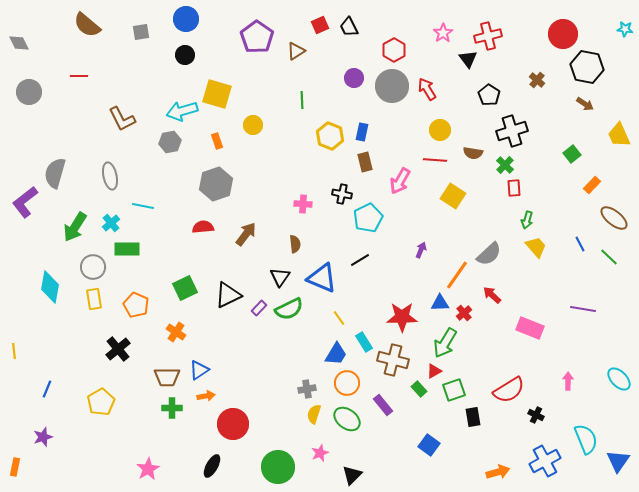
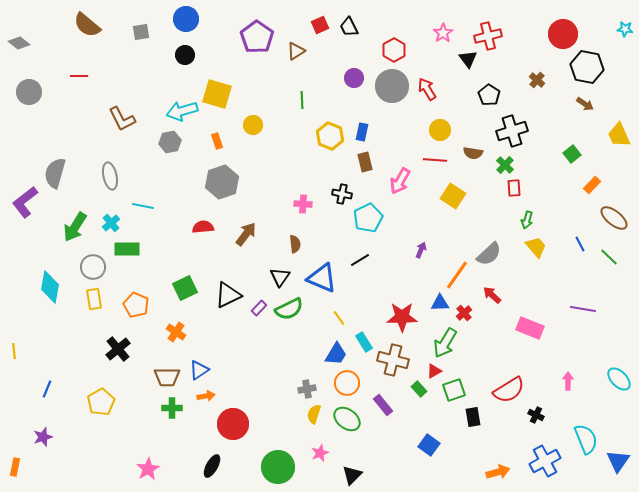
gray diamond at (19, 43): rotated 25 degrees counterclockwise
gray hexagon at (216, 184): moved 6 px right, 2 px up
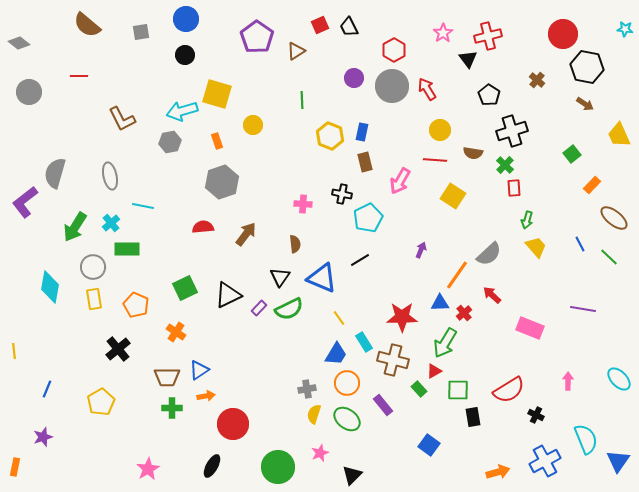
green square at (454, 390): moved 4 px right; rotated 20 degrees clockwise
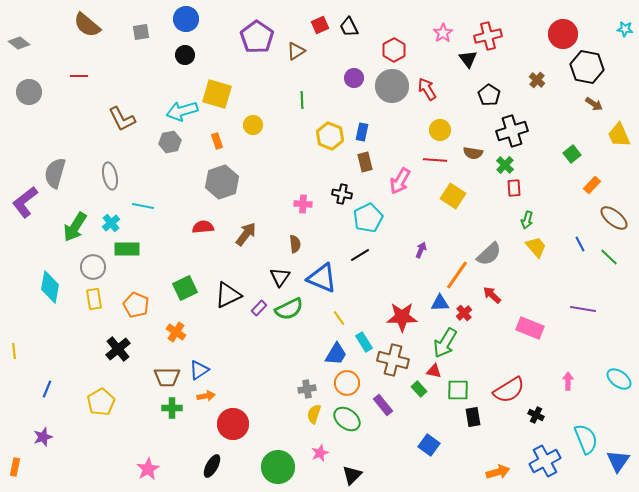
brown arrow at (585, 104): moved 9 px right
black line at (360, 260): moved 5 px up
red triangle at (434, 371): rotated 42 degrees clockwise
cyan ellipse at (619, 379): rotated 10 degrees counterclockwise
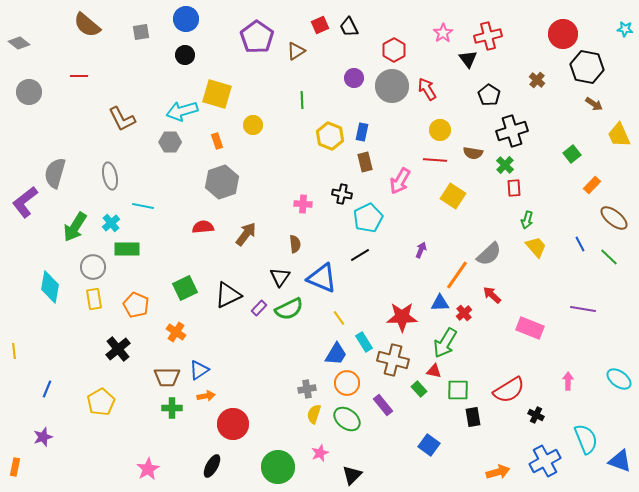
gray hexagon at (170, 142): rotated 10 degrees clockwise
blue triangle at (618, 461): moved 2 px right; rotated 45 degrees counterclockwise
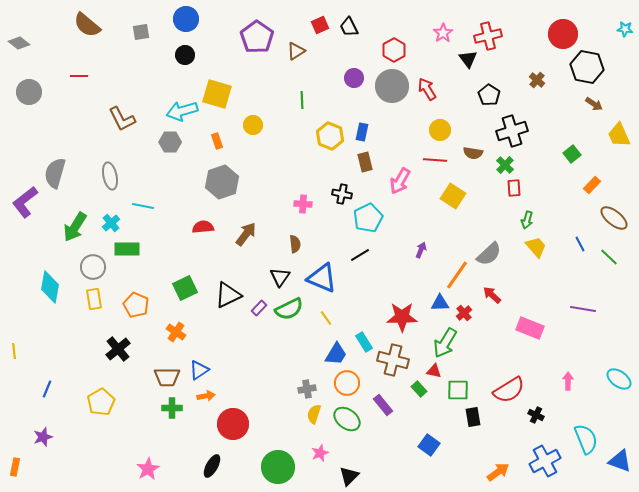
yellow line at (339, 318): moved 13 px left
orange arrow at (498, 472): rotated 20 degrees counterclockwise
black triangle at (352, 475): moved 3 px left, 1 px down
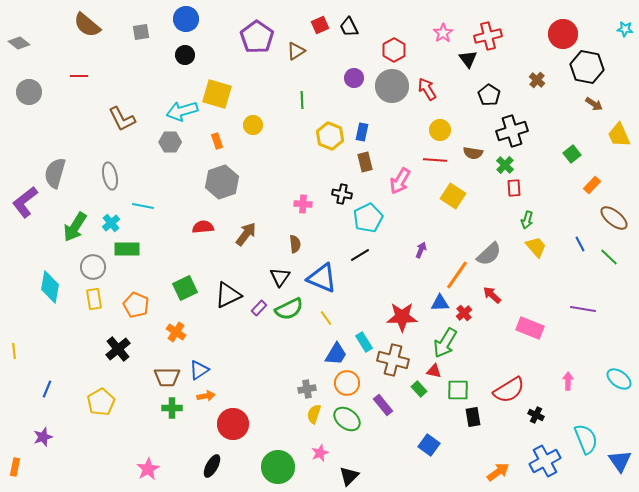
blue triangle at (620, 461): rotated 35 degrees clockwise
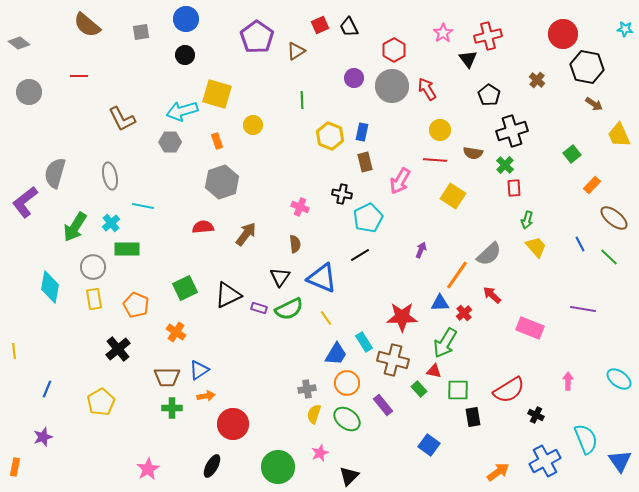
pink cross at (303, 204): moved 3 px left, 3 px down; rotated 18 degrees clockwise
purple rectangle at (259, 308): rotated 63 degrees clockwise
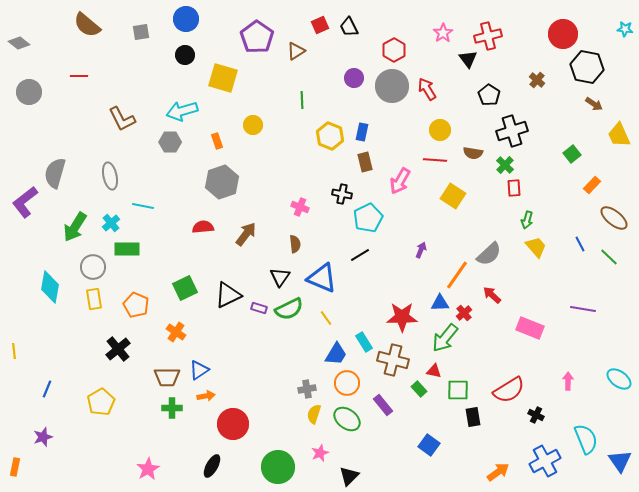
yellow square at (217, 94): moved 6 px right, 16 px up
green arrow at (445, 343): moved 5 px up; rotated 8 degrees clockwise
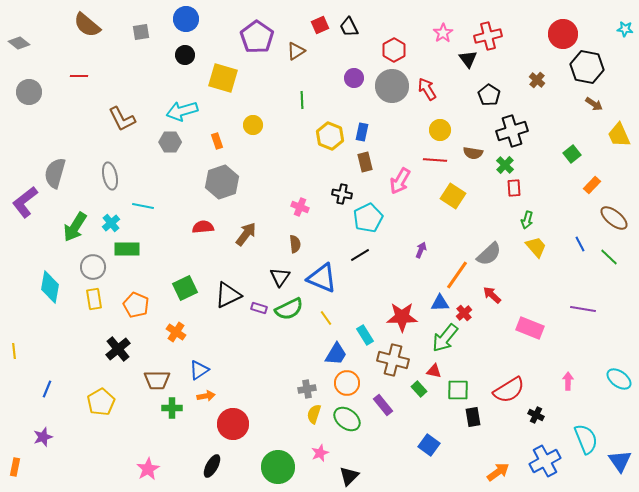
cyan rectangle at (364, 342): moved 1 px right, 7 px up
brown trapezoid at (167, 377): moved 10 px left, 3 px down
